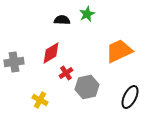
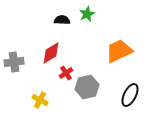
black ellipse: moved 2 px up
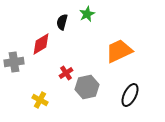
black semicircle: moved 2 px down; rotated 77 degrees counterclockwise
red diamond: moved 10 px left, 9 px up
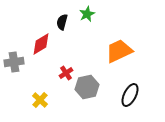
yellow cross: rotated 14 degrees clockwise
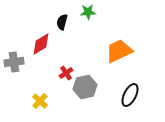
green star: moved 1 px right, 2 px up; rotated 21 degrees clockwise
gray hexagon: moved 2 px left
yellow cross: moved 1 px down
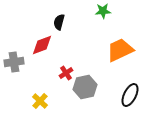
green star: moved 15 px right, 1 px up
black semicircle: moved 3 px left
red diamond: moved 1 px right, 1 px down; rotated 10 degrees clockwise
orange trapezoid: moved 1 px right, 1 px up
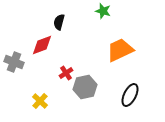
green star: rotated 21 degrees clockwise
gray cross: rotated 30 degrees clockwise
